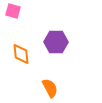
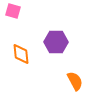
orange semicircle: moved 25 px right, 7 px up
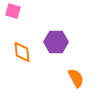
orange diamond: moved 1 px right, 2 px up
orange semicircle: moved 1 px right, 3 px up
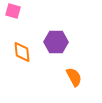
orange semicircle: moved 2 px left, 1 px up
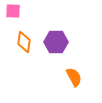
pink square: rotated 14 degrees counterclockwise
orange diamond: moved 2 px right, 10 px up; rotated 15 degrees clockwise
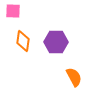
orange diamond: moved 1 px left, 1 px up
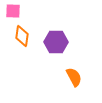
orange diamond: moved 1 px left, 5 px up
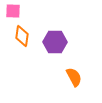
purple hexagon: moved 1 px left
